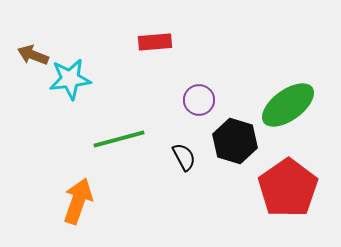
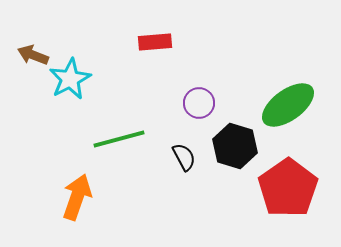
cyan star: rotated 21 degrees counterclockwise
purple circle: moved 3 px down
black hexagon: moved 5 px down
orange arrow: moved 1 px left, 4 px up
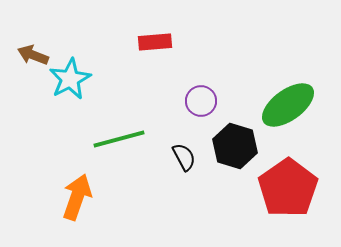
purple circle: moved 2 px right, 2 px up
